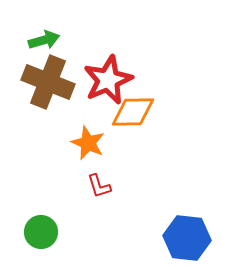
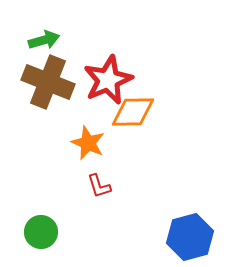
blue hexagon: moved 3 px right, 1 px up; rotated 21 degrees counterclockwise
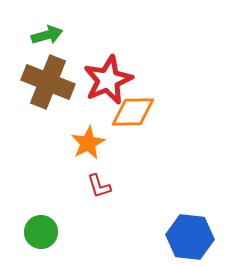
green arrow: moved 3 px right, 5 px up
orange star: rotated 20 degrees clockwise
blue hexagon: rotated 21 degrees clockwise
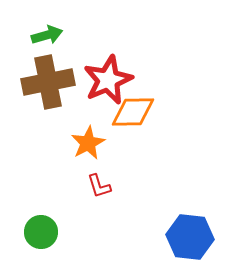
brown cross: rotated 33 degrees counterclockwise
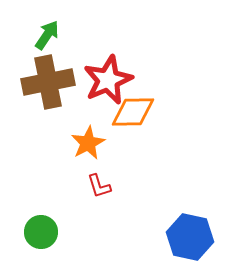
green arrow: rotated 40 degrees counterclockwise
blue hexagon: rotated 6 degrees clockwise
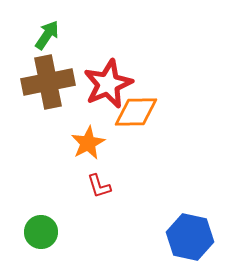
red star: moved 4 px down
orange diamond: moved 3 px right
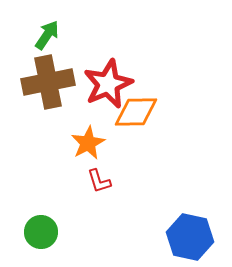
red L-shape: moved 5 px up
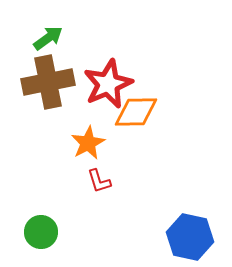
green arrow: moved 1 px right, 3 px down; rotated 20 degrees clockwise
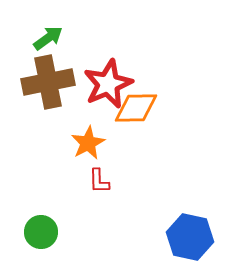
orange diamond: moved 4 px up
red L-shape: rotated 16 degrees clockwise
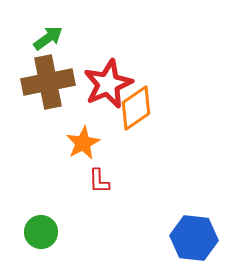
orange diamond: rotated 33 degrees counterclockwise
orange star: moved 5 px left
blue hexagon: moved 4 px right, 1 px down; rotated 6 degrees counterclockwise
